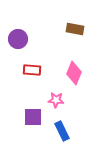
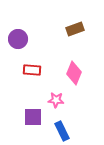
brown rectangle: rotated 30 degrees counterclockwise
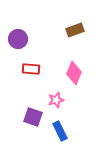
brown rectangle: moved 1 px down
red rectangle: moved 1 px left, 1 px up
pink star: rotated 21 degrees counterclockwise
purple square: rotated 18 degrees clockwise
blue rectangle: moved 2 px left
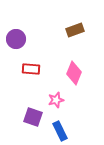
purple circle: moved 2 px left
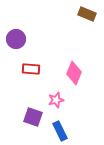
brown rectangle: moved 12 px right, 16 px up; rotated 42 degrees clockwise
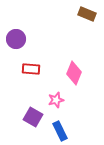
purple square: rotated 12 degrees clockwise
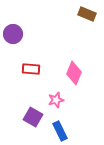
purple circle: moved 3 px left, 5 px up
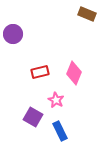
red rectangle: moved 9 px right, 3 px down; rotated 18 degrees counterclockwise
pink star: rotated 28 degrees counterclockwise
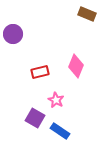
pink diamond: moved 2 px right, 7 px up
purple square: moved 2 px right, 1 px down
blue rectangle: rotated 30 degrees counterclockwise
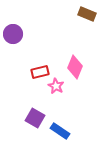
pink diamond: moved 1 px left, 1 px down
pink star: moved 14 px up
